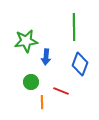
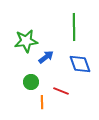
blue arrow: rotated 133 degrees counterclockwise
blue diamond: rotated 40 degrees counterclockwise
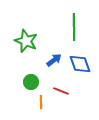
green star: rotated 30 degrees clockwise
blue arrow: moved 8 px right, 3 px down
orange line: moved 1 px left
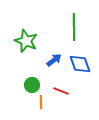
green circle: moved 1 px right, 3 px down
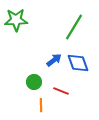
green line: rotated 32 degrees clockwise
green star: moved 10 px left, 21 px up; rotated 25 degrees counterclockwise
blue diamond: moved 2 px left, 1 px up
green circle: moved 2 px right, 3 px up
orange line: moved 3 px down
